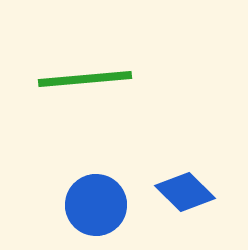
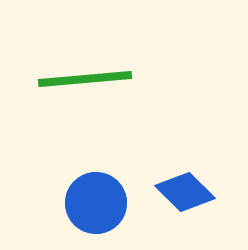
blue circle: moved 2 px up
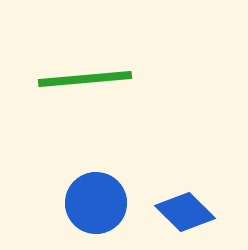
blue diamond: moved 20 px down
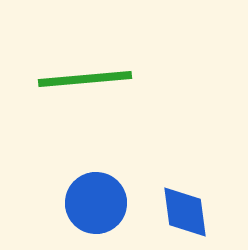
blue diamond: rotated 38 degrees clockwise
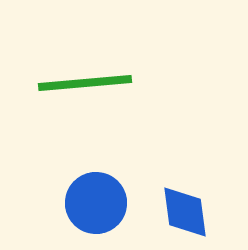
green line: moved 4 px down
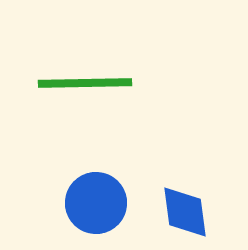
green line: rotated 4 degrees clockwise
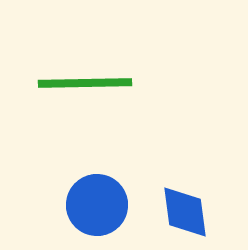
blue circle: moved 1 px right, 2 px down
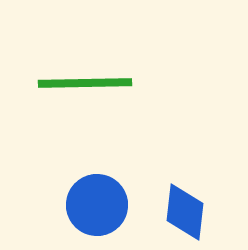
blue diamond: rotated 14 degrees clockwise
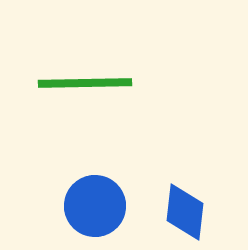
blue circle: moved 2 px left, 1 px down
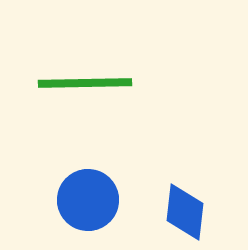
blue circle: moved 7 px left, 6 px up
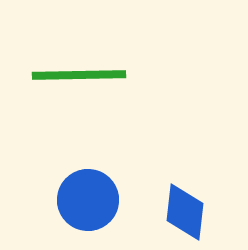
green line: moved 6 px left, 8 px up
